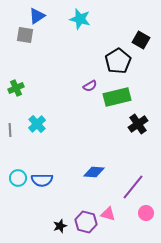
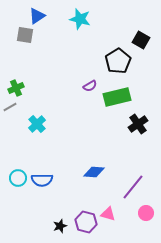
gray line: moved 23 px up; rotated 64 degrees clockwise
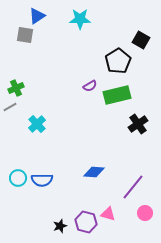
cyan star: rotated 15 degrees counterclockwise
green rectangle: moved 2 px up
pink circle: moved 1 px left
